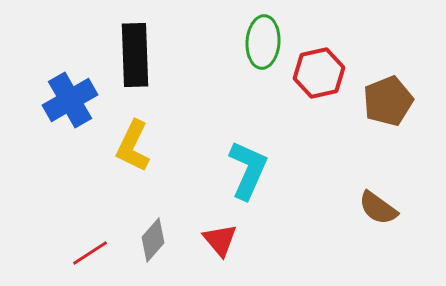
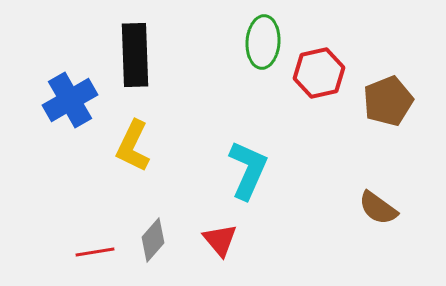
red line: moved 5 px right, 1 px up; rotated 24 degrees clockwise
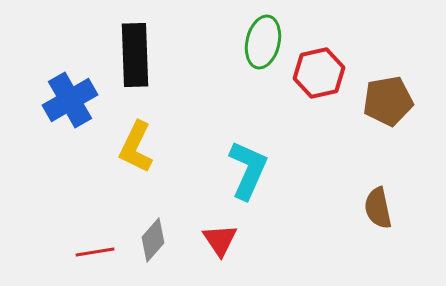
green ellipse: rotated 9 degrees clockwise
brown pentagon: rotated 12 degrees clockwise
yellow L-shape: moved 3 px right, 1 px down
brown semicircle: rotated 42 degrees clockwise
red triangle: rotated 6 degrees clockwise
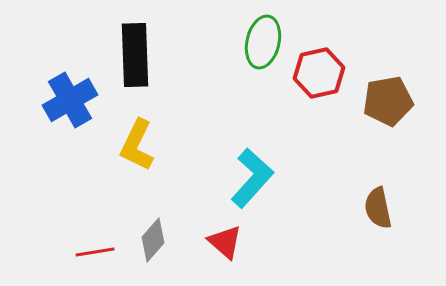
yellow L-shape: moved 1 px right, 2 px up
cyan L-shape: moved 4 px right, 8 px down; rotated 18 degrees clockwise
red triangle: moved 5 px right, 2 px down; rotated 15 degrees counterclockwise
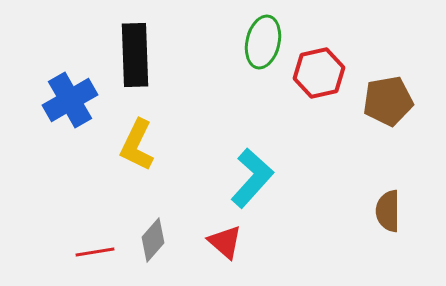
brown semicircle: moved 10 px right, 3 px down; rotated 12 degrees clockwise
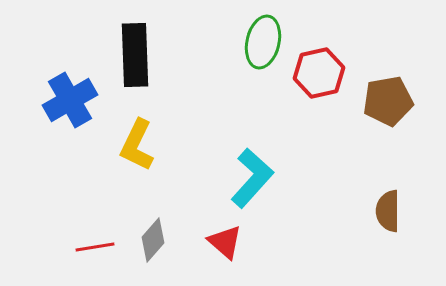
red line: moved 5 px up
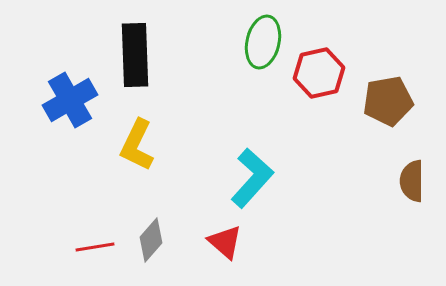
brown semicircle: moved 24 px right, 30 px up
gray diamond: moved 2 px left
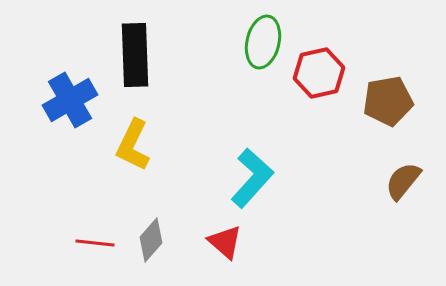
yellow L-shape: moved 4 px left
brown semicircle: moved 9 px left; rotated 39 degrees clockwise
red line: moved 4 px up; rotated 15 degrees clockwise
